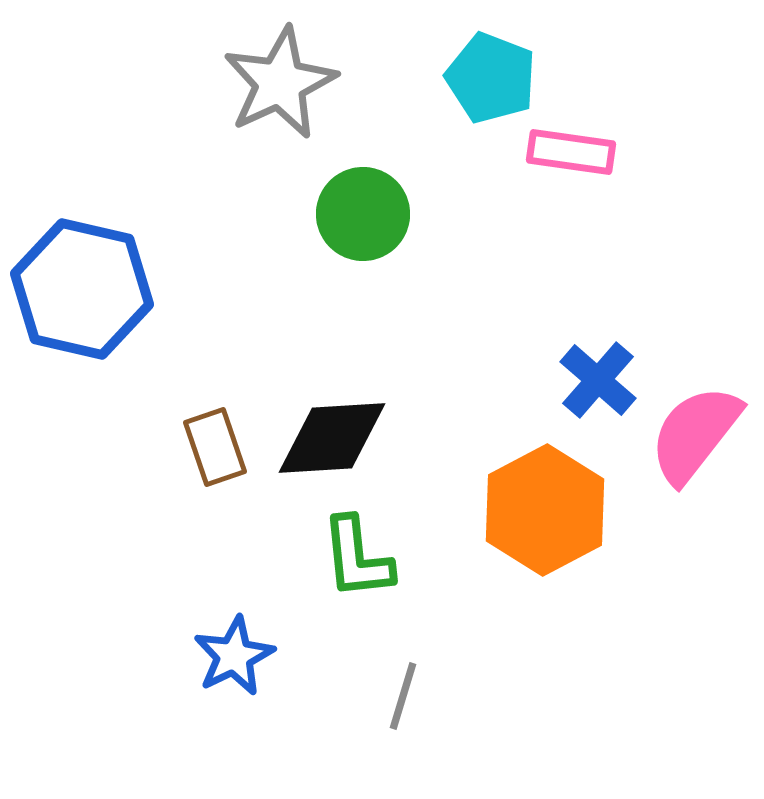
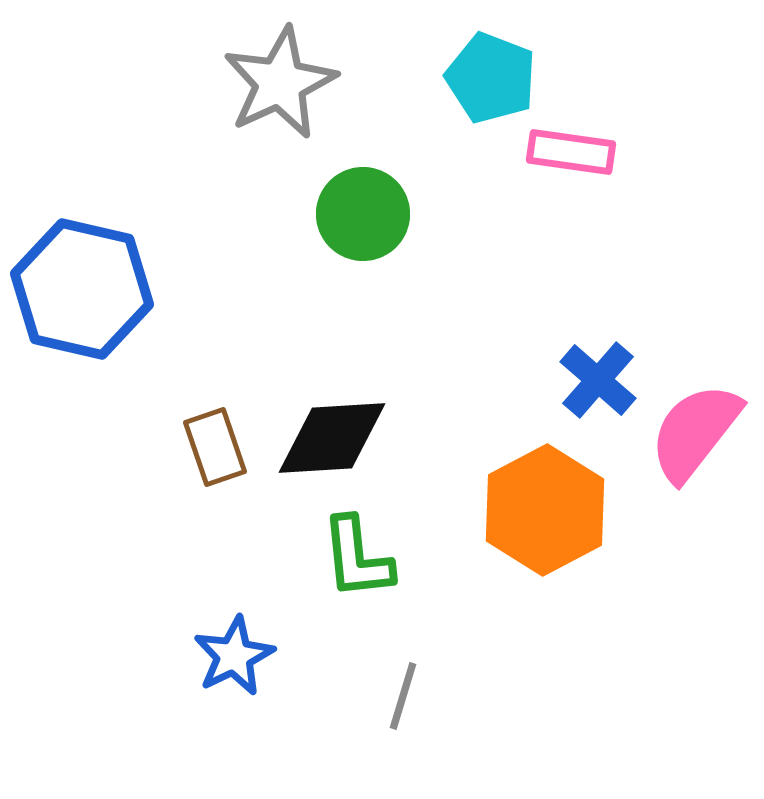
pink semicircle: moved 2 px up
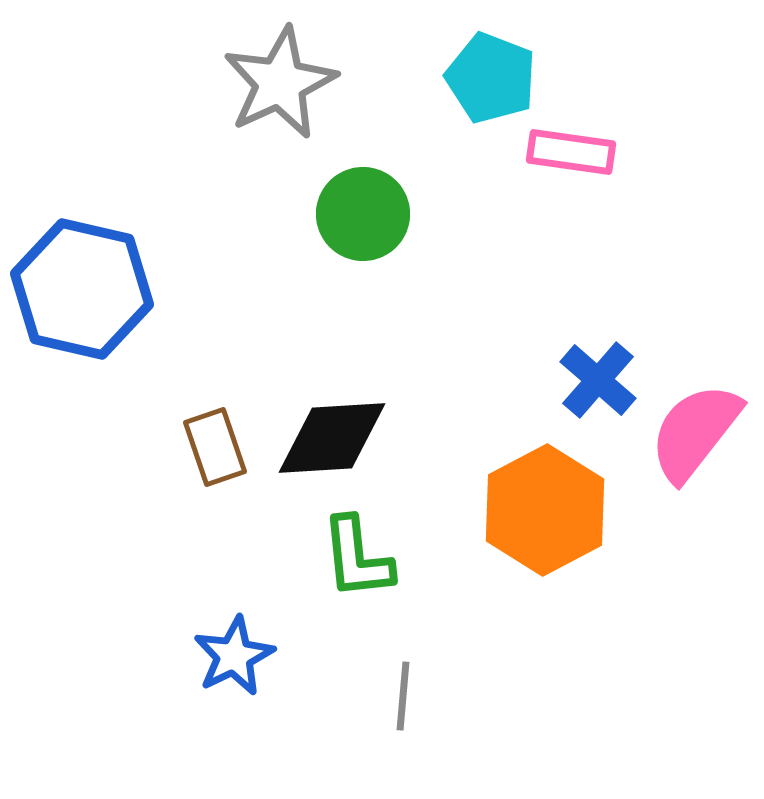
gray line: rotated 12 degrees counterclockwise
